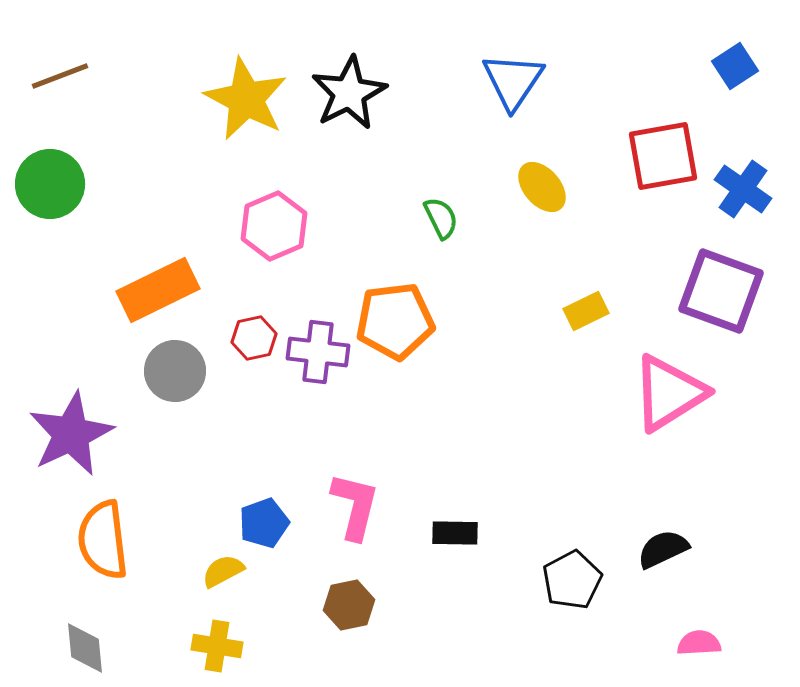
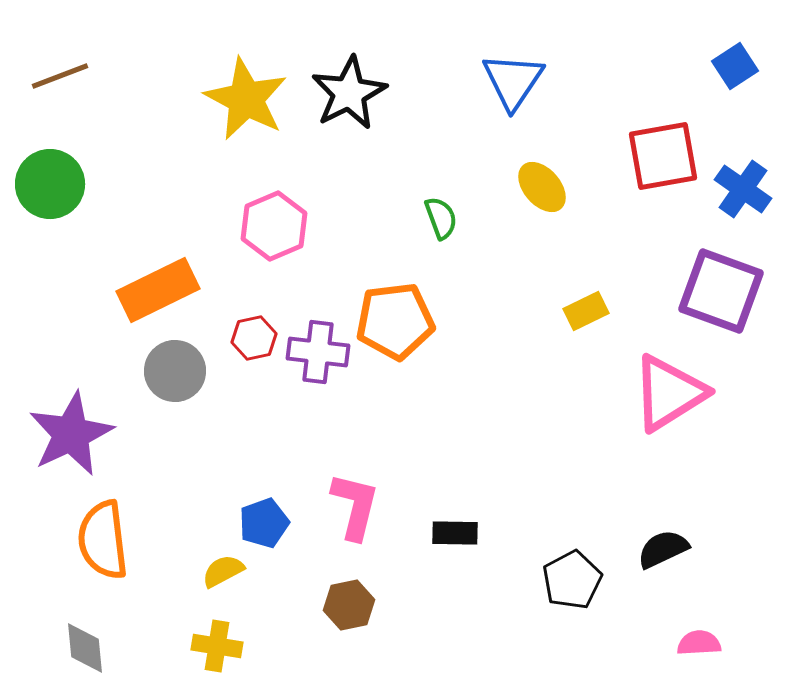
green semicircle: rotated 6 degrees clockwise
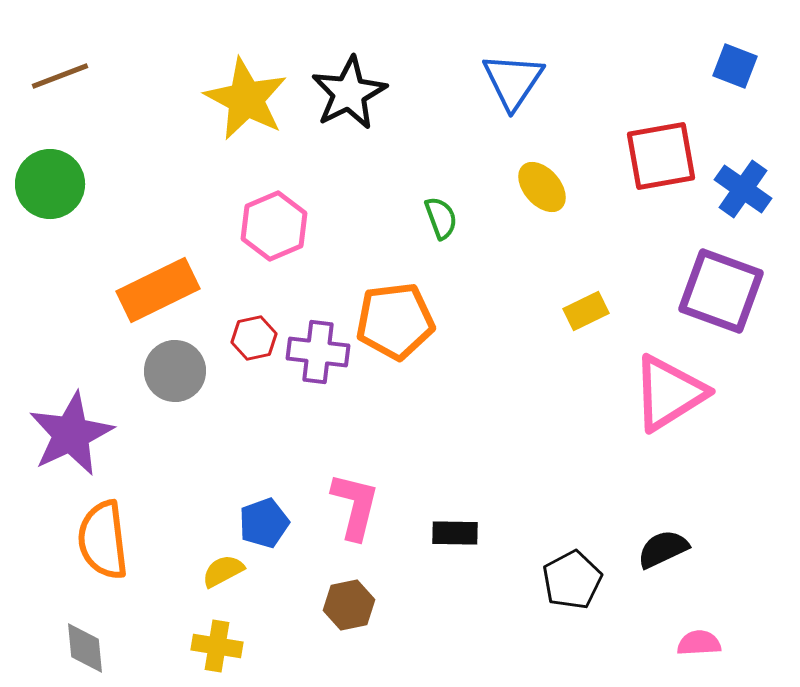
blue square: rotated 36 degrees counterclockwise
red square: moved 2 px left
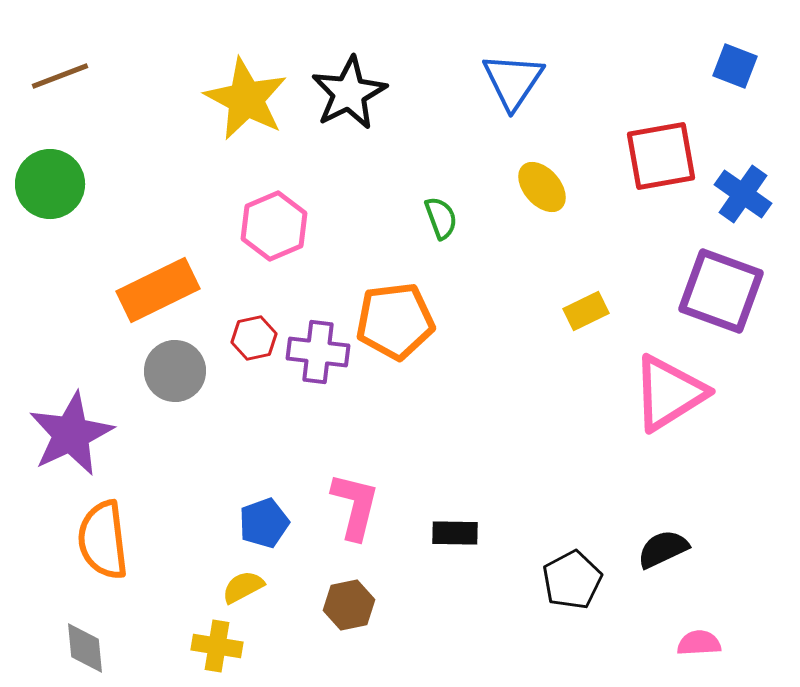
blue cross: moved 5 px down
yellow semicircle: moved 20 px right, 16 px down
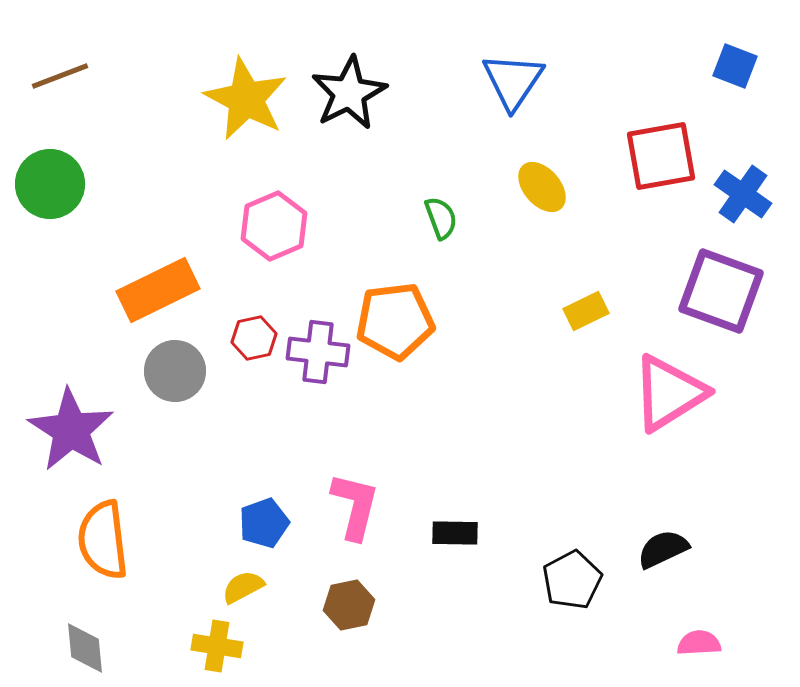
purple star: moved 4 px up; rotated 14 degrees counterclockwise
